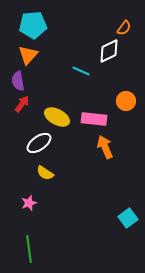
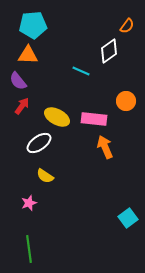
orange semicircle: moved 3 px right, 2 px up
white diamond: rotated 10 degrees counterclockwise
orange triangle: rotated 50 degrees clockwise
purple semicircle: rotated 30 degrees counterclockwise
red arrow: moved 2 px down
yellow semicircle: moved 3 px down
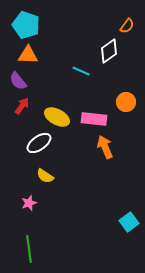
cyan pentagon: moved 7 px left; rotated 24 degrees clockwise
orange circle: moved 1 px down
cyan square: moved 1 px right, 4 px down
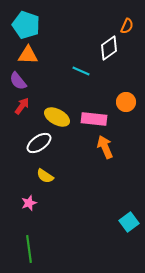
orange semicircle: rotated 14 degrees counterclockwise
white diamond: moved 3 px up
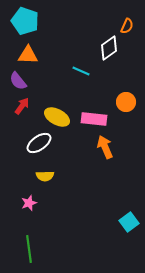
cyan pentagon: moved 1 px left, 4 px up
yellow semicircle: rotated 36 degrees counterclockwise
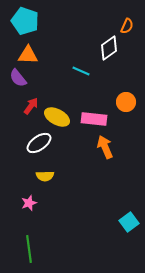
purple semicircle: moved 3 px up
red arrow: moved 9 px right
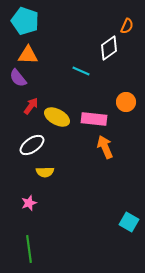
white ellipse: moved 7 px left, 2 px down
yellow semicircle: moved 4 px up
cyan square: rotated 24 degrees counterclockwise
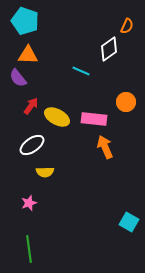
white diamond: moved 1 px down
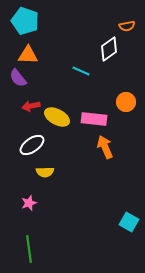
orange semicircle: rotated 56 degrees clockwise
red arrow: rotated 138 degrees counterclockwise
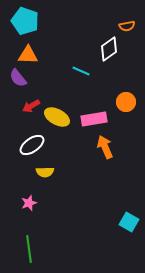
red arrow: rotated 18 degrees counterclockwise
pink rectangle: rotated 15 degrees counterclockwise
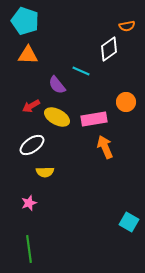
purple semicircle: moved 39 px right, 7 px down
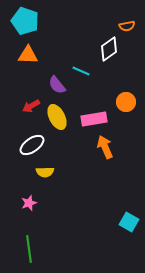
yellow ellipse: rotated 35 degrees clockwise
